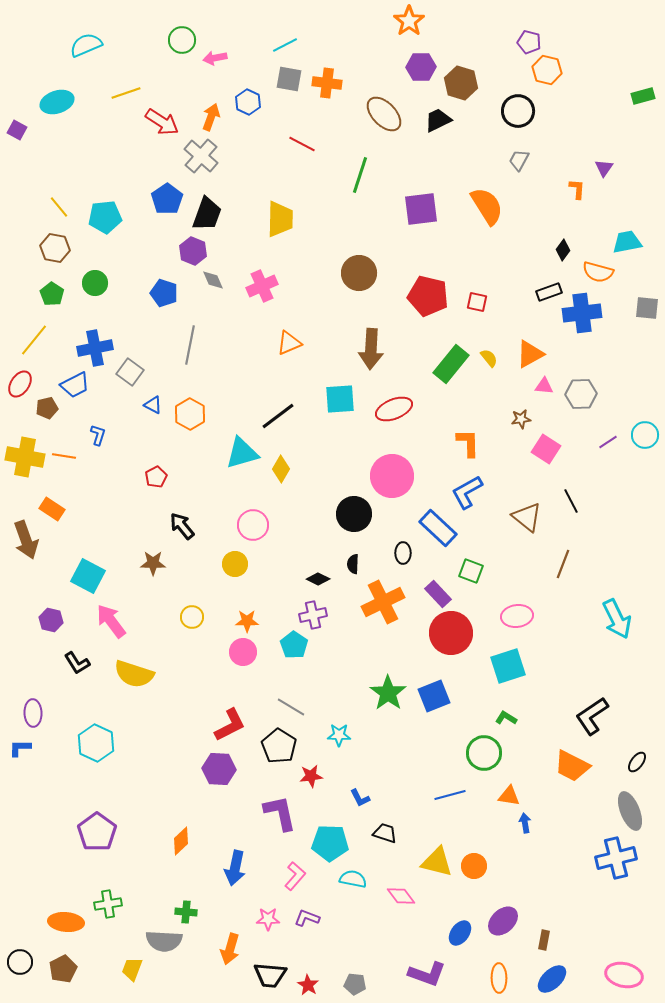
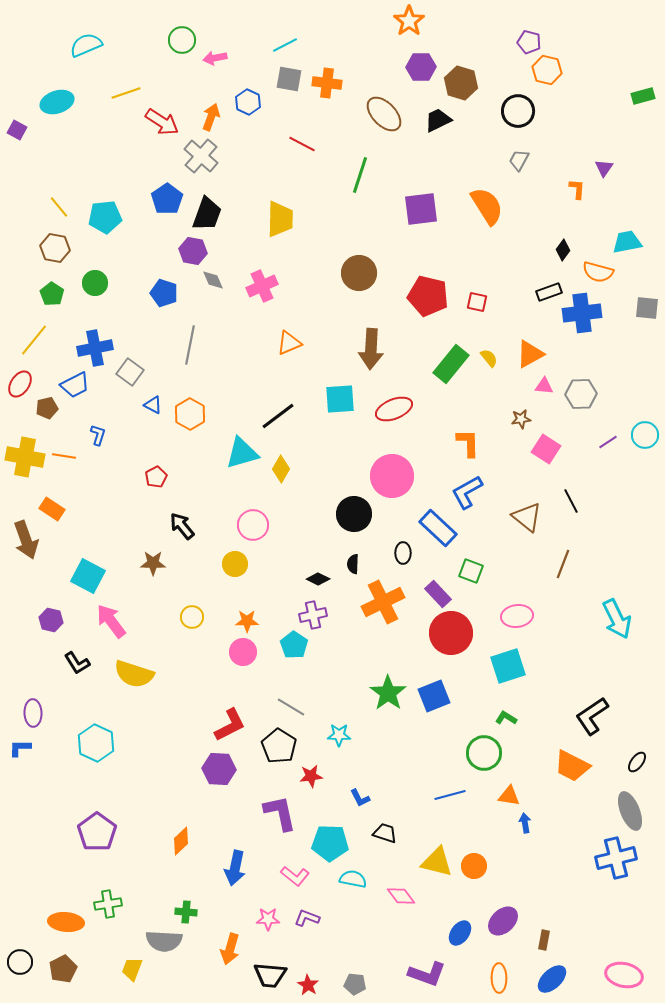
purple hexagon at (193, 251): rotated 12 degrees counterclockwise
pink L-shape at (295, 876): rotated 88 degrees clockwise
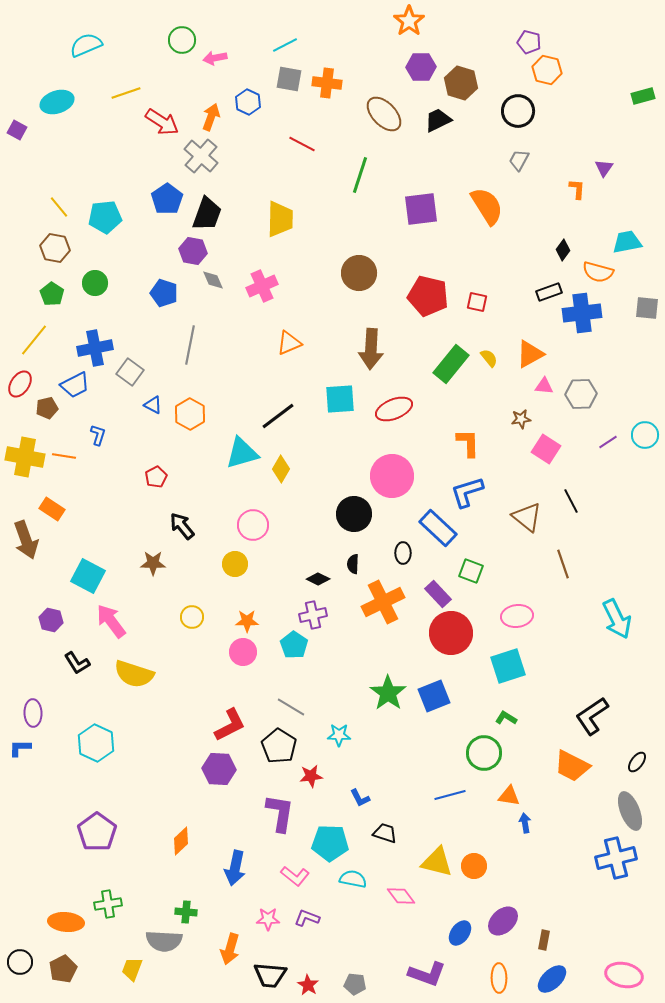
blue L-shape at (467, 492): rotated 12 degrees clockwise
brown line at (563, 564): rotated 40 degrees counterclockwise
purple L-shape at (280, 813): rotated 21 degrees clockwise
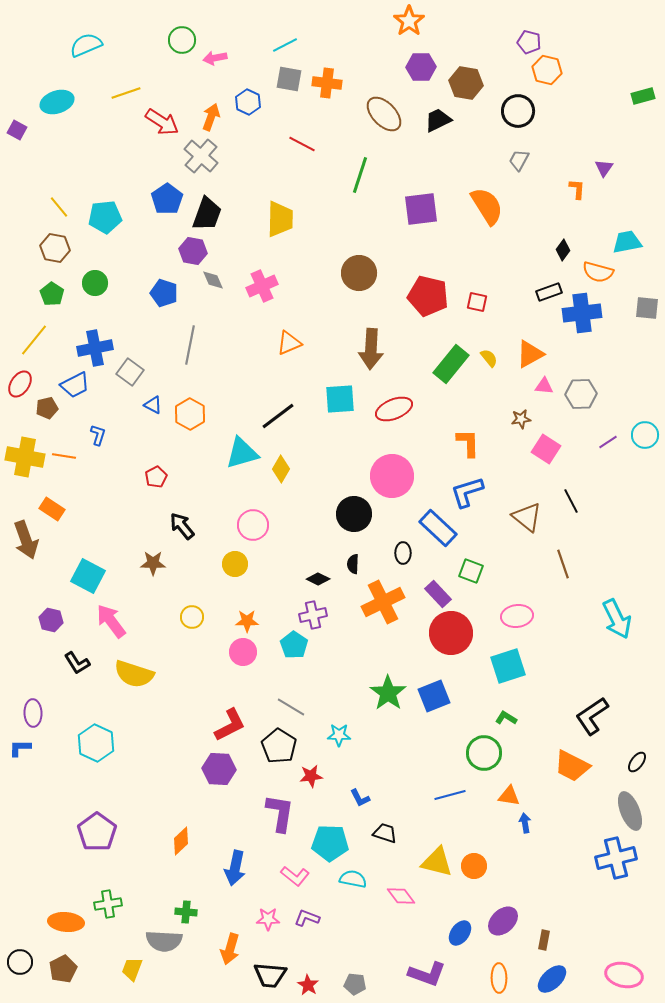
brown hexagon at (461, 83): moved 5 px right; rotated 8 degrees counterclockwise
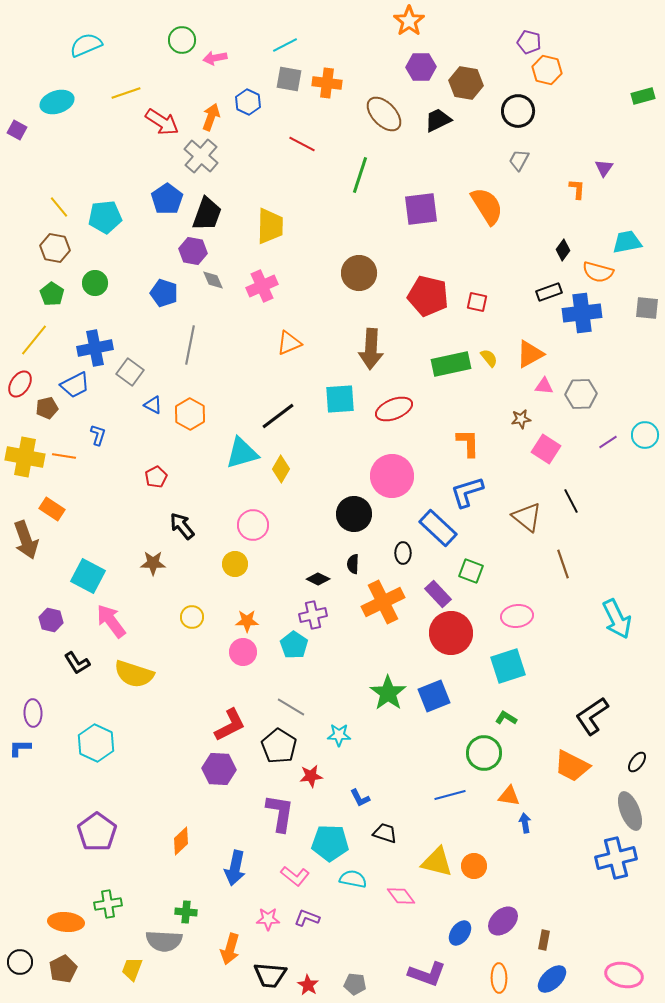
yellow trapezoid at (280, 219): moved 10 px left, 7 px down
green rectangle at (451, 364): rotated 39 degrees clockwise
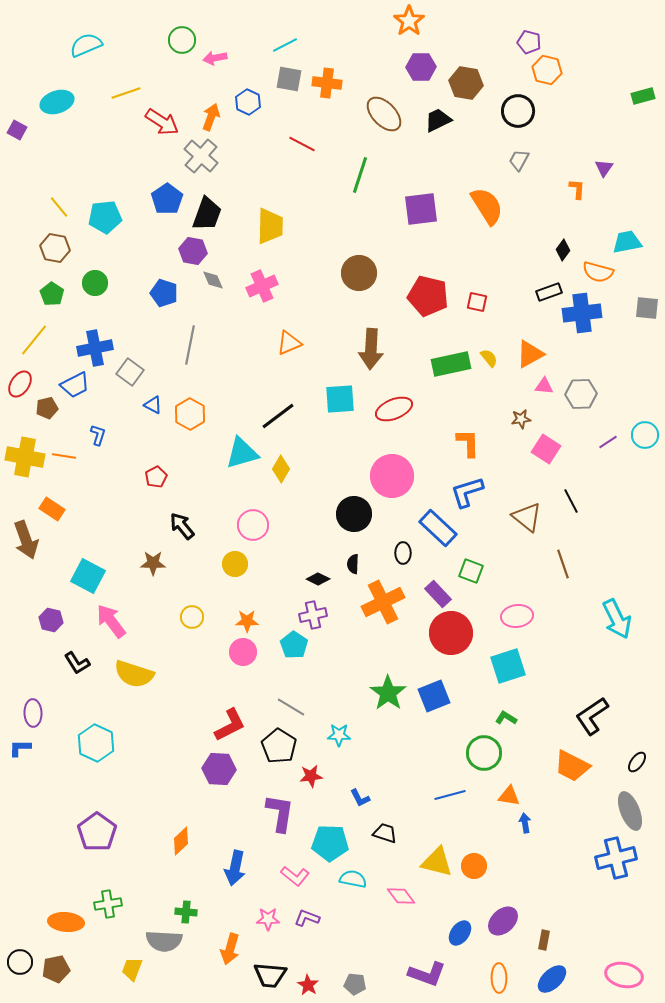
brown pentagon at (63, 969): moved 7 px left; rotated 16 degrees clockwise
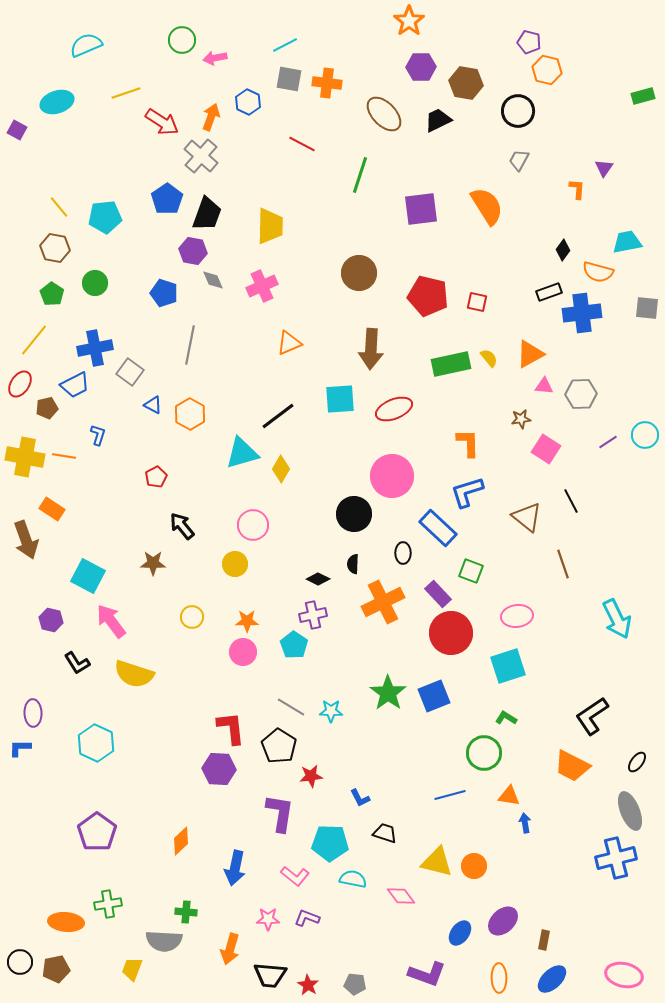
red L-shape at (230, 725): moved 1 px right, 3 px down; rotated 69 degrees counterclockwise
cyan star at (339, 735): moved 8 px left, 24 px up
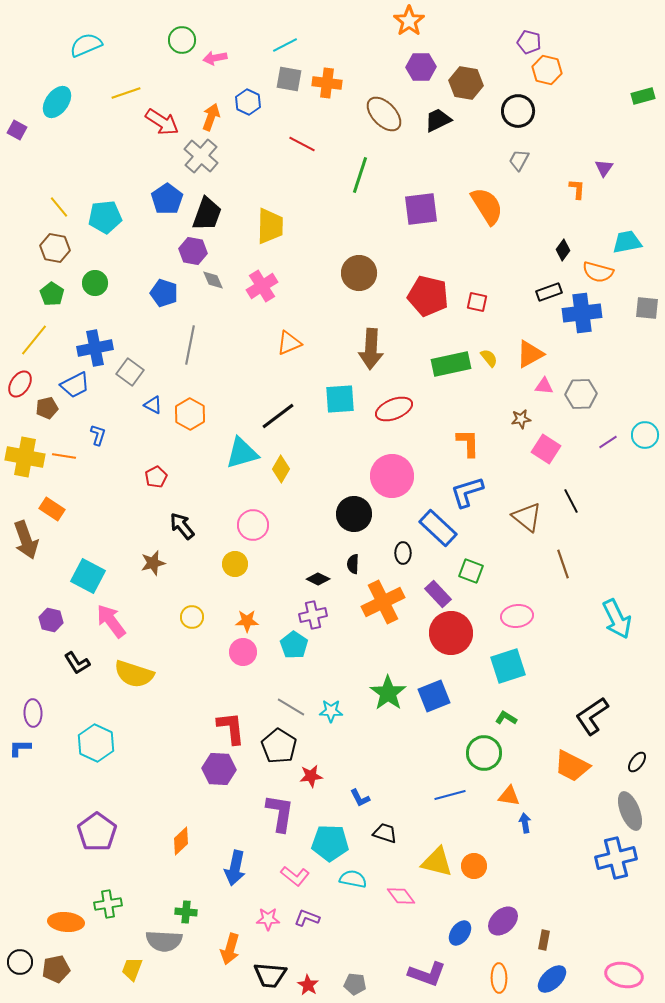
cyan ellipse at (57, 102): rotated 36 degrees counterclockwise
pink cross at (262, 286): rotated 8 degrees counterclockwise
brown star at (153, 563): rotated 15 degrees counterclockwise
